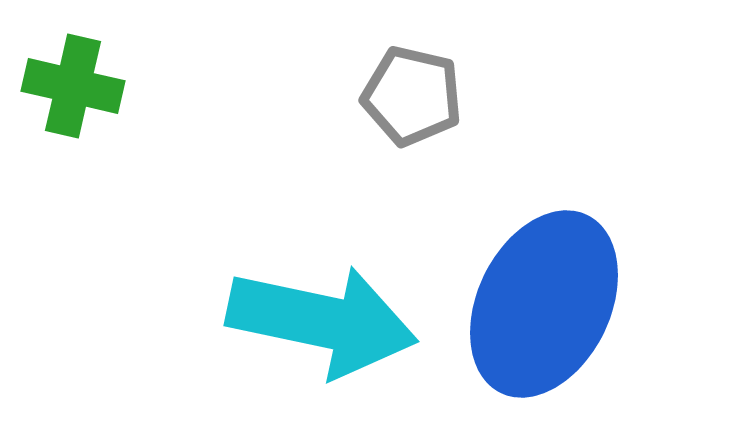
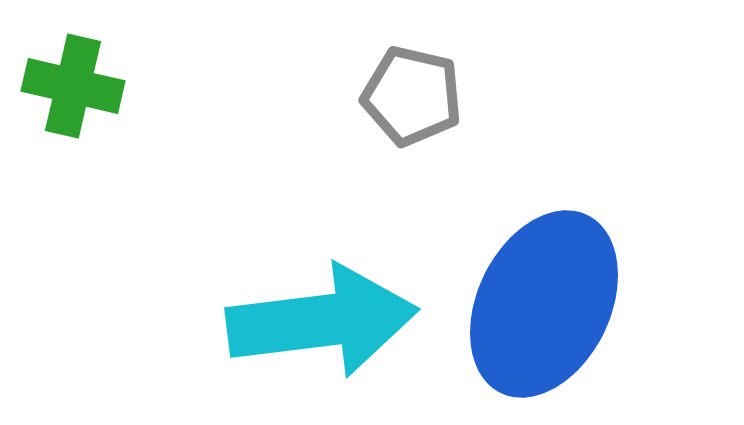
cyan arrow: rotated 19 degrees counterclockwise
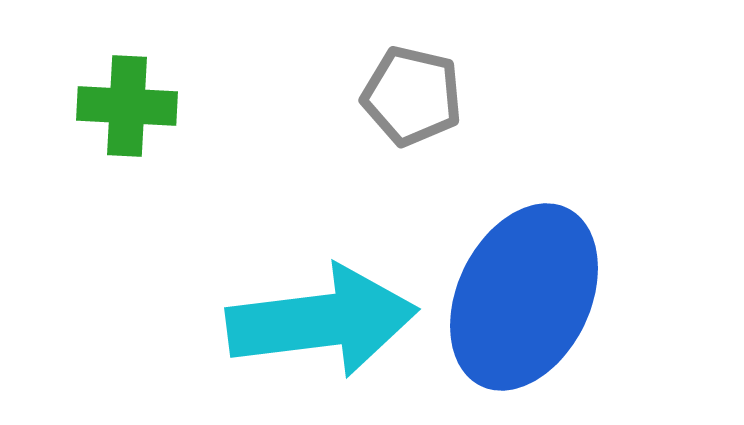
green cross: moved 54 px right, 20 px down; rotated 10 degrees counterclockwise
blue ellipse: moved 20 px left, 7 px up
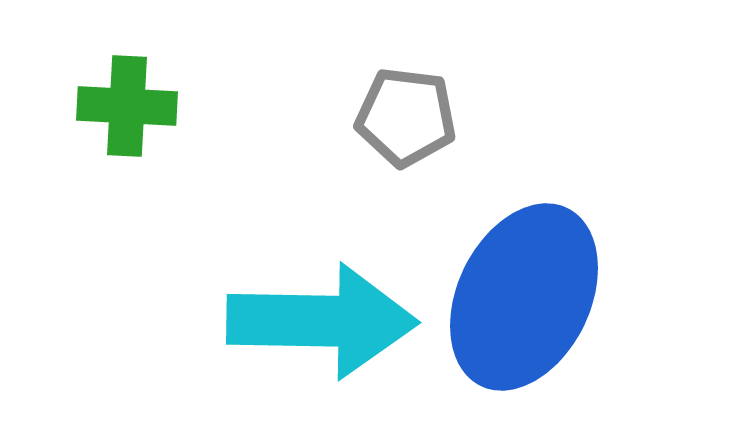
gray pentagon: moved 6 px left, 21 px down; rotated 6 degrees counterclockwise
cyan arrow: rotated 8 degrees clockwise
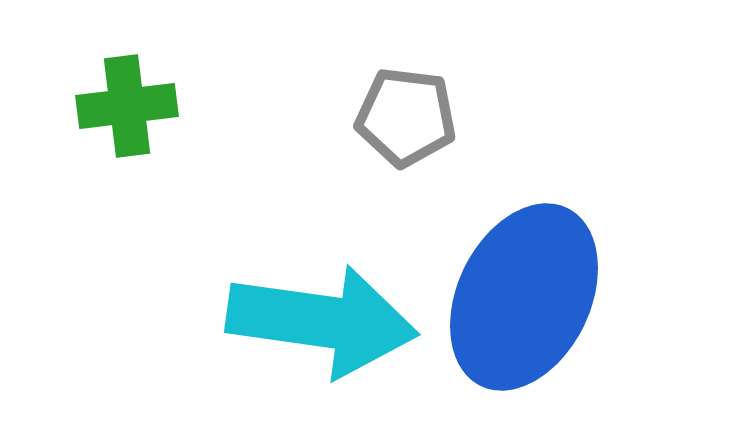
green cross: rotated 10 degrees counterclockwise
cyan arrow: rotated 7 degrees clockwise
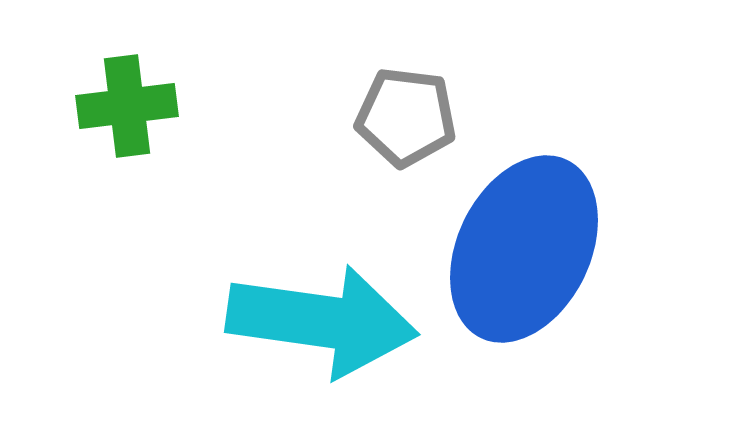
blue ellipse: moved 48 px up
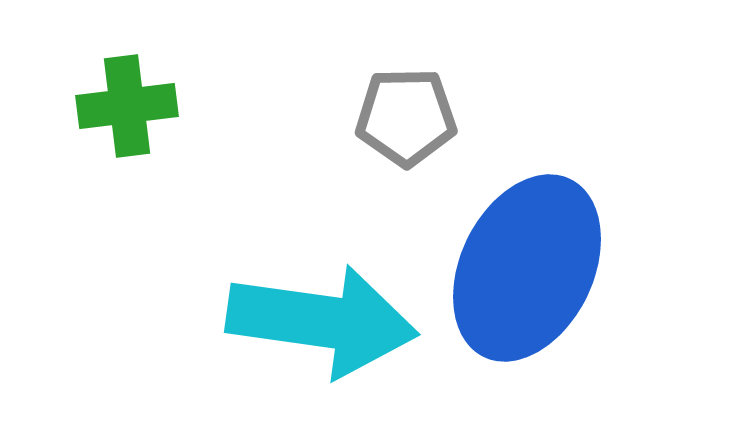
gray pentagon: rotated 8 degrees counterclockwise
blue ellipse: moved 3 px right, 19 px down
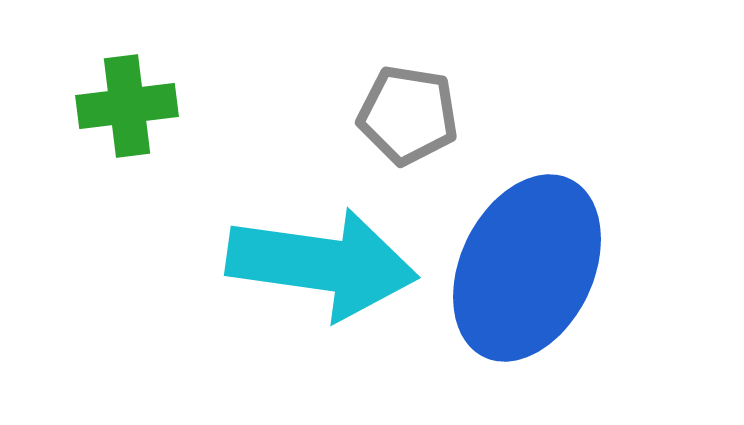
gray pentagon: moved 2 px right, 2 px up; rotated 10 degrees clockwise
cyan arrow: moved 57 px up
